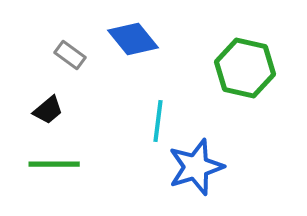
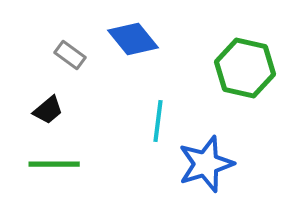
blue star: moved 10 px right, 3 px up
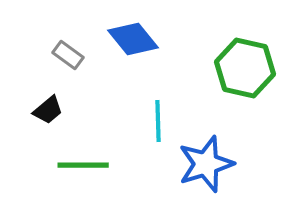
gray rectangle: moved 2 px left
cyan line: rotated 9 degrees counterclockwise
green line: moved 29 px right, 1 px down
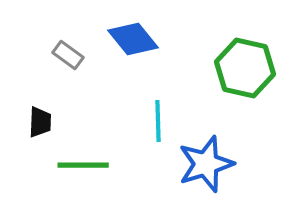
black trapezoid: moved 8 px left, 12 px down; rotated 48 degrees counterclockwise
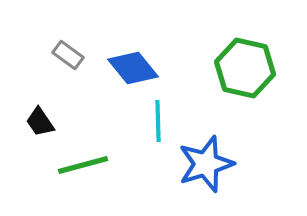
blue diamond: moved 29 px down
black trapezoid: rotated 144 degrees clockwise
green line: rotated 15 degrees counterclockwise
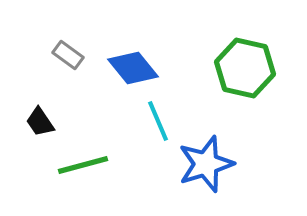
cyan line: rotated 21 degrees counterclockwise
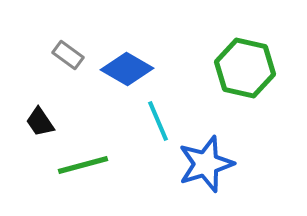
blue diamond: moved 6 px left, 1 px down; rotated 21 degrees counterclockwise
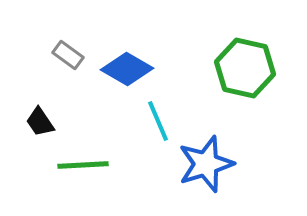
green line: rotated 12 degrees clockwise
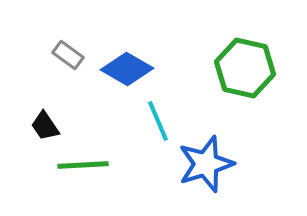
black trapezoid: moved 5 px right, 4 px down
